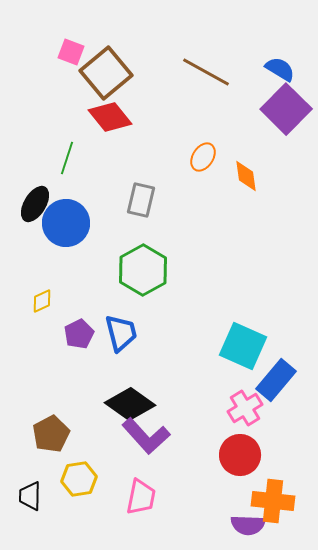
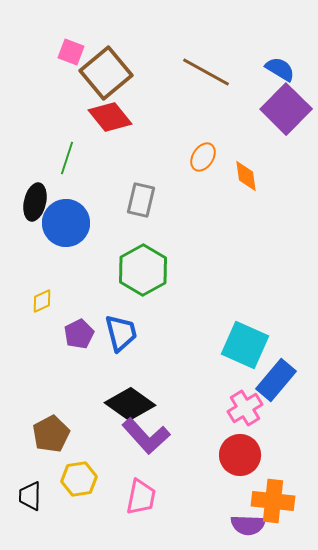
black ellipse: moved 2 px up; rotated 18 degrees counterclockwise
cyan square: moved 2 px right, 1 px up
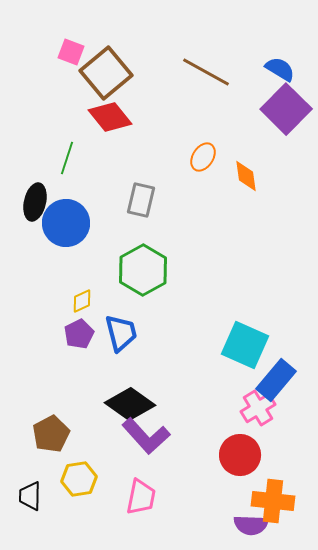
yellow diamond: moved 40 px right
pink cross: moved 13 px right
purple semicircle: moved 3 px right
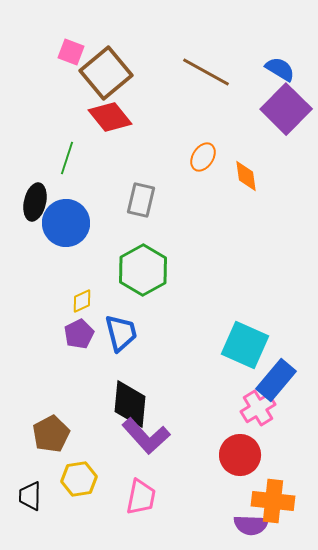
black diamond: rotated 60 degrees clockwise
